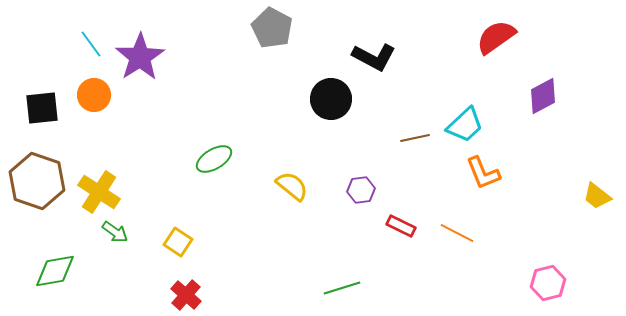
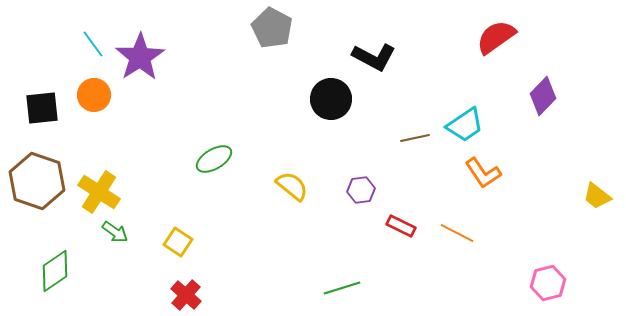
cyan line: moved 2 px right
purple diamond: rotated 18 degrees counterclockwise
cyan trapezoid: rotated 9 degrees clockwise
orange L-shape: rotated 12 degrees counterclockwise
green diamond: rotated 24 degrees counterclockwise
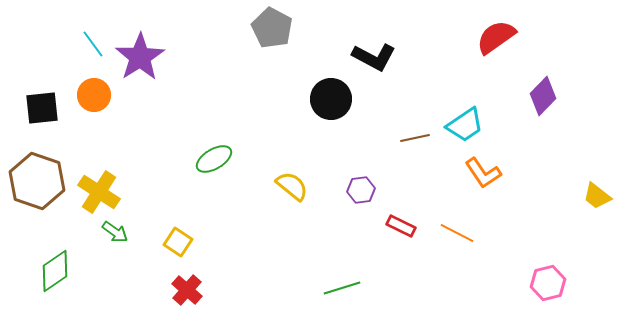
red cross: moved 1 px right, 5 px up
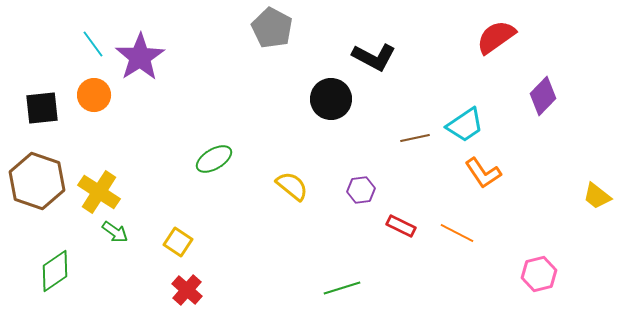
pink hexagon: moved 9 px left, 9 px up
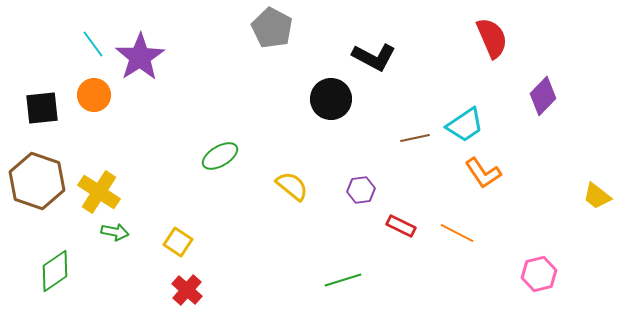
red semicircle: moved 4 px left, 1 px down; rotated 102 degrees clockwise
green ellipse: moved 6 px right, 3 px up
green arrow: rotated 24 degrees counterclockwise
green line: moved 1 px right, 8 px up
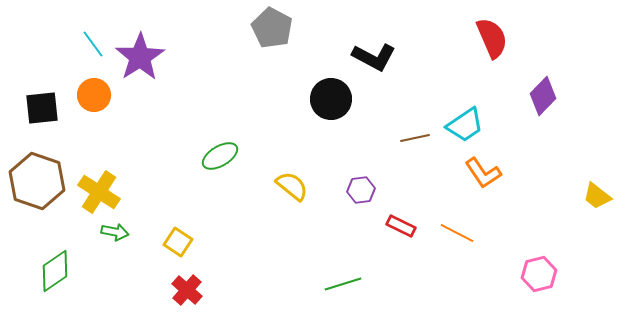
green line: moved 4 px down
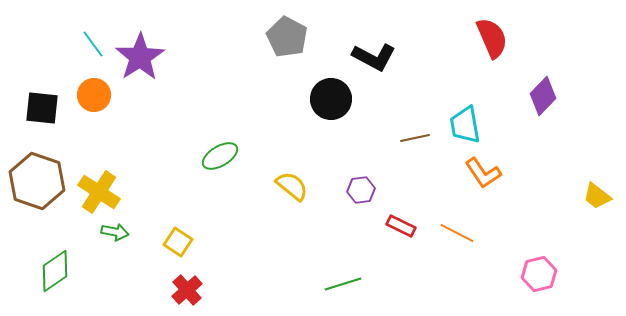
gray pentagon: moved 15 px right, 9 px down
black square: rotated 12 degrees clockwise
cyan trapezoid: rotated 114 degrees clockwise
red cross: rotated 8 degrees clockwise
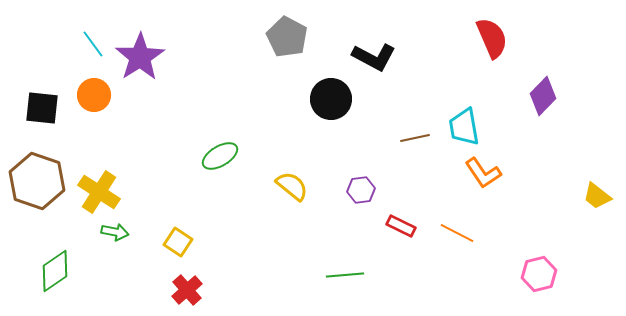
cyan trapezoid: moved 1 px left, 2 px down
green line: moved 2 px right, 9 px up; rotated 12 degrees clockwise
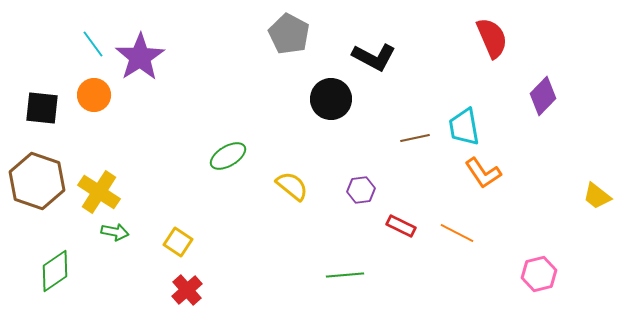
gray pentagon: moved 2 px right, 3 px up
green ellipse: moved 8 px right
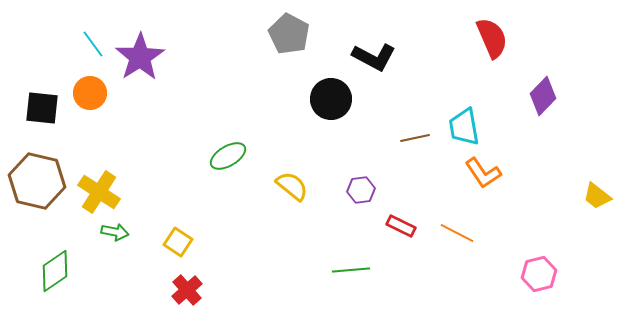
orange circle: moved 4 px left, 2 px up
brown hexagon: rotated 6 degrees counterclockwise
green line: moved 6 px right, 5 px up
